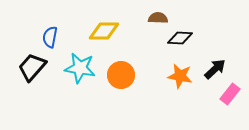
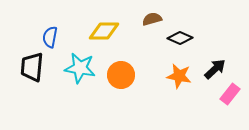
brown semicircle: moved 6 px left, 1 px down; rotated 18 degrees counterclockwise
black diamond: rotated 20 degrees clockwise
black trapezoid: rotated 36 degrees counterclockwise
orange star: moved 1 px left
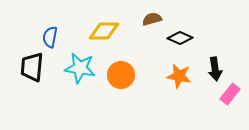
black arrow: rotated 125 degrees clockwise
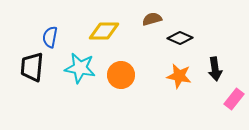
pink rectangle: moved 4 px right, 5 px down
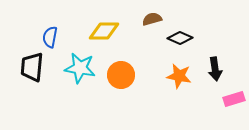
pink rectangle: rotated 35 degrees clockwise
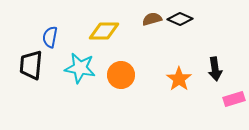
black diamond: moved 19 px up
black trapezoid: moved 1 px left, 2 px up
orange star: moved 3 px down; rotated 25 degrees clockwise
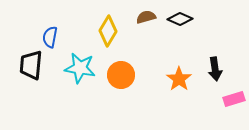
brown semicircle: moved 6 px left, 2 px up
yellow diamond: moved 4 px right; rotated 60 degrees counterclockwise
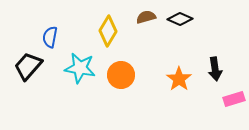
black trapezoid: moved 3 px left, 1 px down; rotated 36 degrees clockwise
